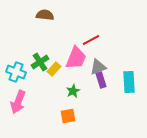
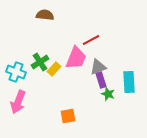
green star: moved 35 px right, 3 px down; rotated 24 degrees counterclockwise
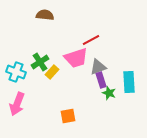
pink trapezoid: rotated 50 degrees clockwise
yellow rectangle: moved 2 px left, 3 px down
green star: moved 1 px right, 1 px up
pink arrow: moved 1 px left, 2 px down
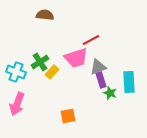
green star: moved 1 px right
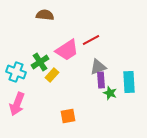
pink trapezoid: moved 9 px left, 8 px up; rotated 15 degrees counterclockwise
yellow rectangle: moved 3 px down
purple rectangle: rotated 14 degrees clockwise
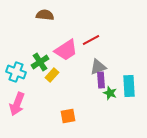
pink trapezoid: moved 1 px left
cyan rectangle: moved 4 px down
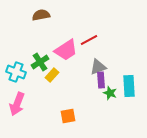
brown semicircle: moved 4 px left; rotated 18 degrees counterclockwise
red line: moved 2 px left
